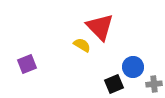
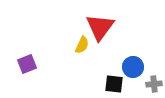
red triangle: rotated 20 degrees clockwise
yellow semicircle: rotated 84 degrees clockwise
black square: rotated 30 degrees clockwise
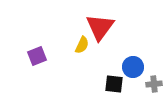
purple square: moved 10 px right, 8 px up
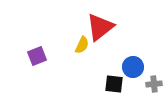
red triangle: rotated 16 degrees clockwise
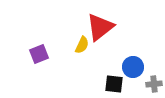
purple square: moved 2 px right, 2 px up
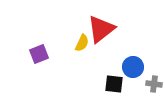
red triangle: moved 1 px right, 2 px down
yellow semicircle: moved 2 px up
gray cross: rotated 14 degrees clockwise
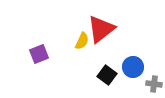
yellow semicircle: moved 2 px up
black square: moved 7 px left, 9 px up; rotated 30 degrees clockwise
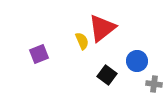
red triangle: moved 1 px right, 1 px up
yellow semicircle: rotated 48 degrees counterclockwise
blue circle: moved 4 px right, 6 px up
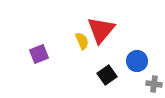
red triangle: moved 1 px left, 2 px down; rotated 12 degrees counterclockwise
black square: rotated 18 degrees clockwise
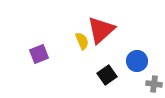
red triangle: rotated 8 degrees clockwise
